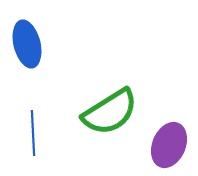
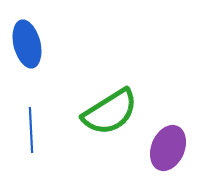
blue line: moved 2 px left, 3 px up
purple ellipse: moved 1 px left, 3 px down
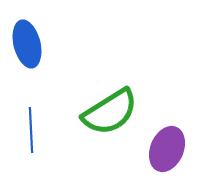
purple ellipse: moved 1 px left, 1 px down
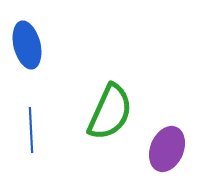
blue ellipse: moved 1 px down
green semicircle: rotated 34 degrees counterclockwise
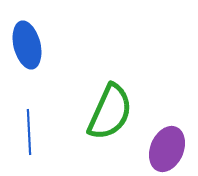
blue line: moved 2 px left, 2 px down
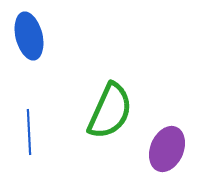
blue ellipse: moved 2 px right, 9 px up
green semicircle: moved 1 px up
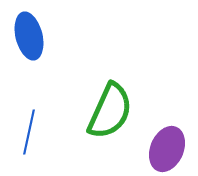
blue line: rotated 15 degrees clockwise
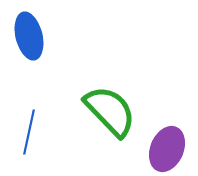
green semicircle: rotated 68 degrees counterclockwise
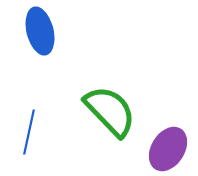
blue ellipse: moved 11 px right, 5 px up
purple ellipse: moved 1 px right; rotated 9 degrees clockwise
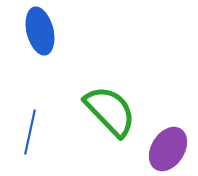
blue line: moved 1 px right
